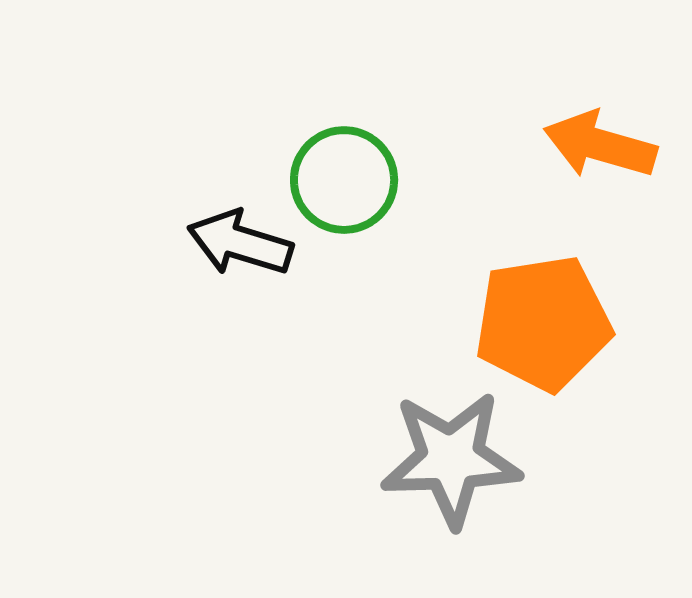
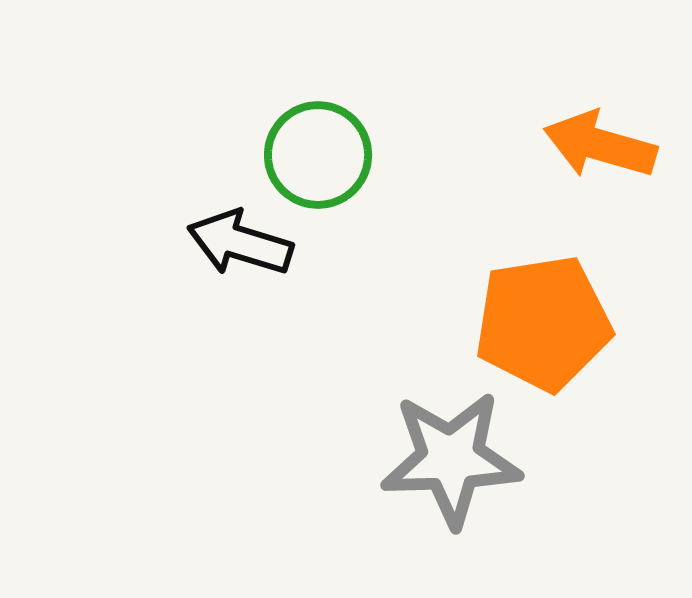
green circle: moved 26 px left, 25 px up
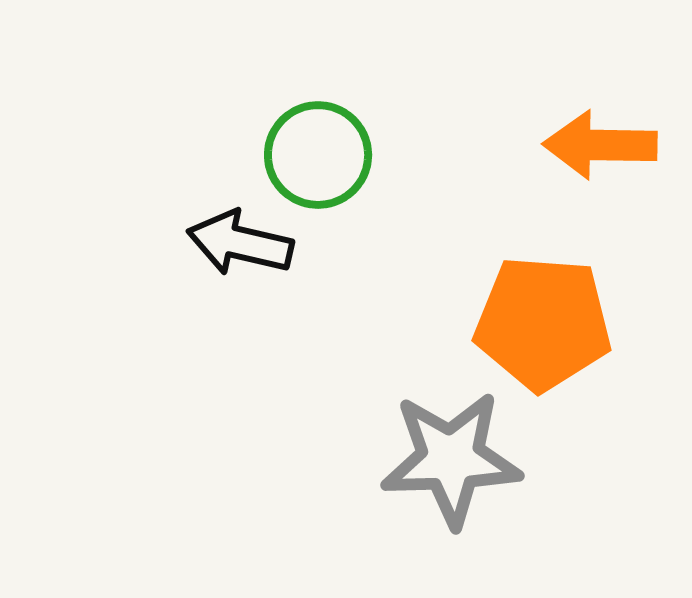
orange arrow: rotated 15 degrees counterclockwise
black arrow: rotated 4 degrees counterclockwise
orange pentagon: rotated 13 degrees clockwise
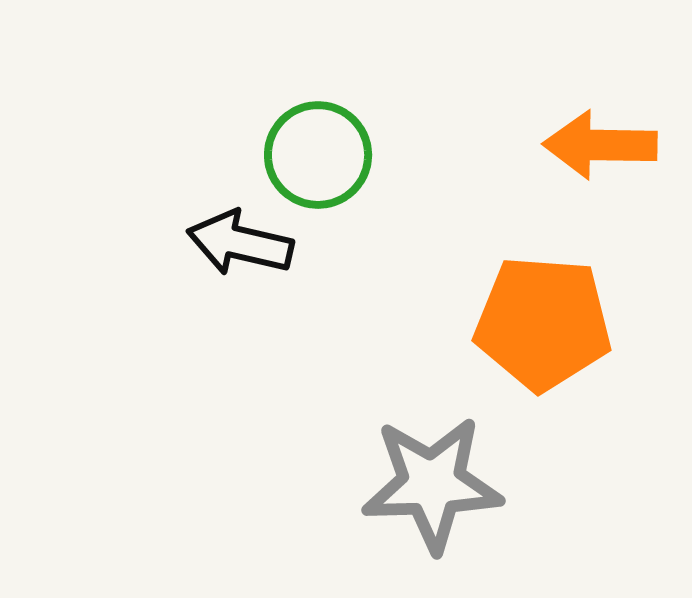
gray star: moved 19 px left, 25 px down
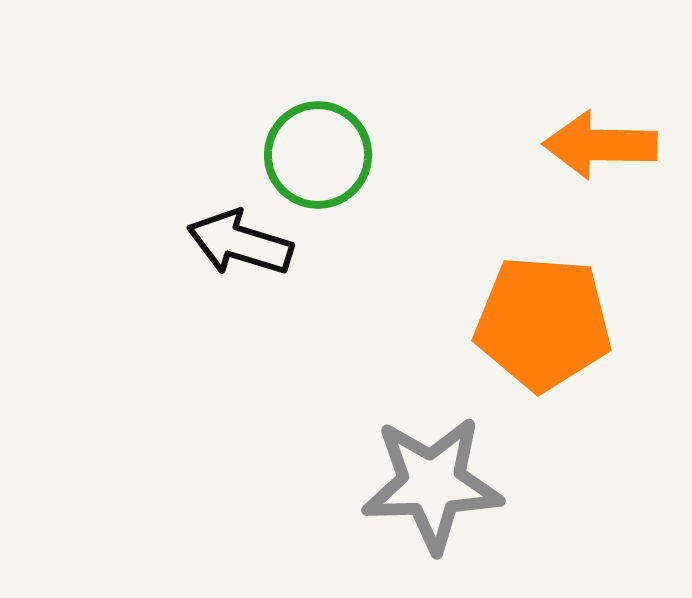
black arrow: rotated 4 degrees clockwise
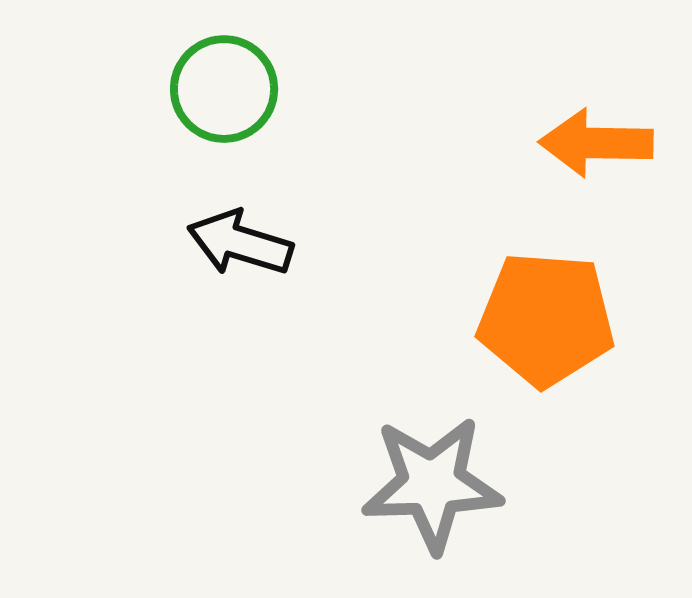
orange arrow: moved 4 px left, 2 px up
green circle: moved 94 px left, 66 px up
orange pentagon: moved 3 px right, 4 px up
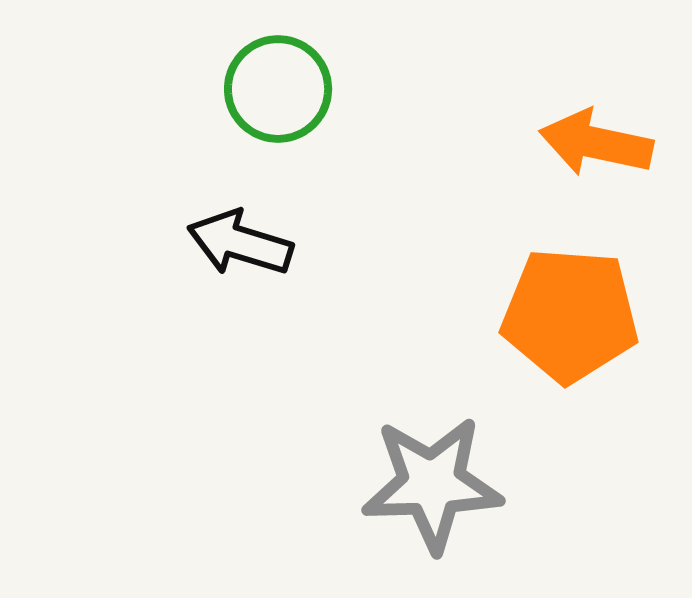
green circle: moved 54 px right
orange arrow: rotated 11 degrees clockwise
orange pentagon: moved 24 px right, 4 px up
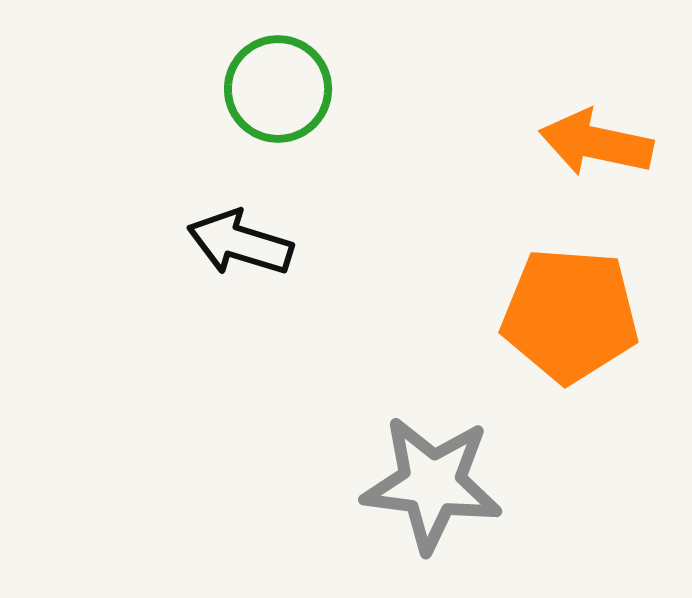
gray star: rotated 9 degrees clockwise
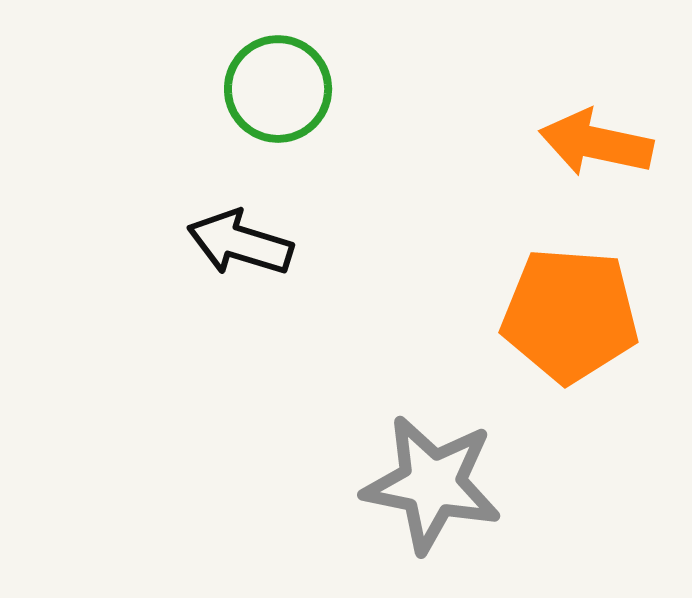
gray star: rotated 4 degrees clockwise
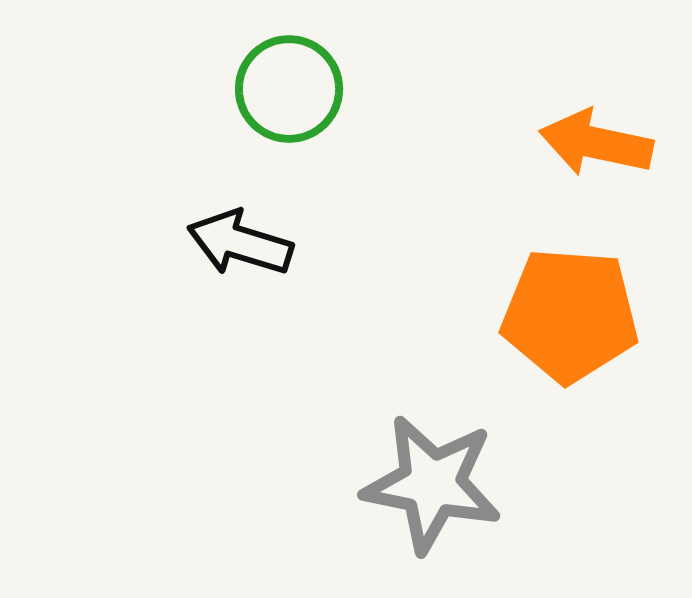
green circle: moved 11 px right
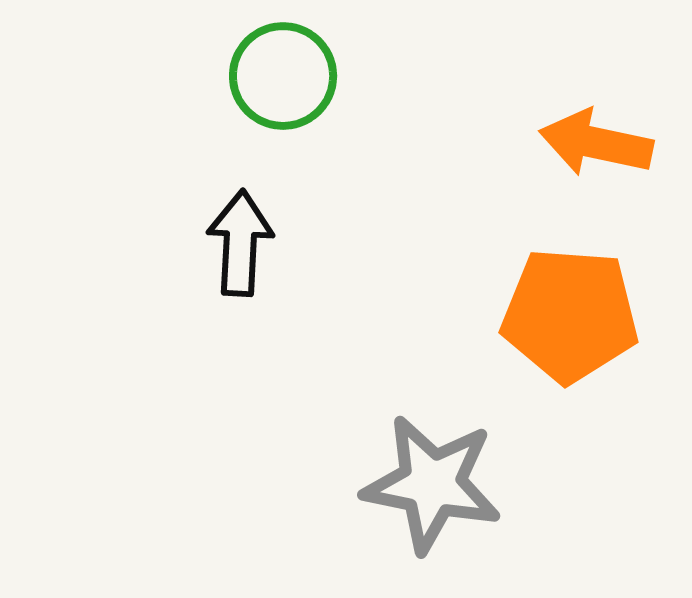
green circle: moved 6 px left, 13 px up
black arrow: rotated 76 degrees clockwise
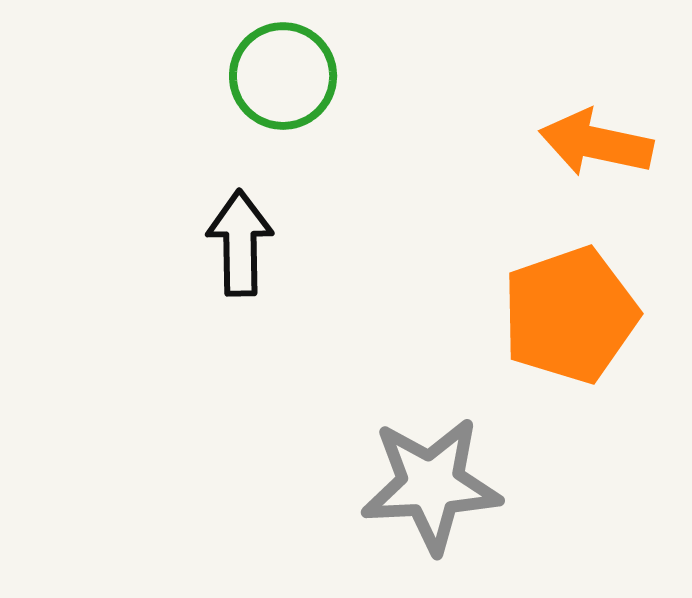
black arrow: rotated 4 degrees counterclockwise
orange pentagon: rotated 23 degrees counterclockwise
gray star: moved 1 px left, 1 px down; rotated 14 degrees counterclockwise
